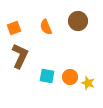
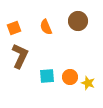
cyan square: rotated 14 degrees counterclockwise
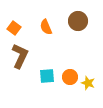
orange square: rotated 32 degrees counterclockwise
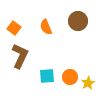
yellow star: rotated 24 degrees clockwise
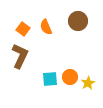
orange square: moved 9 px right, 1 px down
cyan square: moved 3 px right, 3 px down
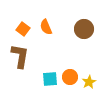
brown circle: moved 6 px right, 8 px down
brown L-shape: rotated 15 degrees counterclockwise
yellow star: moved 1 px right, 1 px up
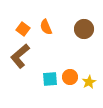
brown L-shape: rotated 140 degrees counterclockwise
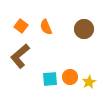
orange square: moved 2 px left, 3 px up
